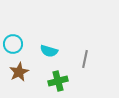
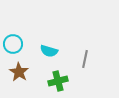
brown star: rotated 12 degrees counterclockwise
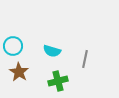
cyan circle: moved 2 px down
cyan semicircle: moved 3 px right
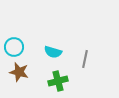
cyan circle: moved 1 px right, 1 px down
cyan semicircle: moved 1 px right, 1 px down
brown star: rotated 18 degrees counterclockwise
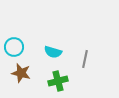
brown star: moved 2 px right, 1 px down
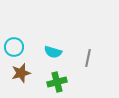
gray line: moved 3 px right, 1 px up
brown star: rotated 30 degrees counterclockwise
green cross: moved 1 px left, 1 px down
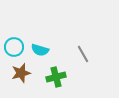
cyan semicircle: moved 13 px left, 2 px up
gray line: moved 5 px left, 4 px up; rotated 42 degrees counterclockwise
green cross: moved 1 px left, 5 px up
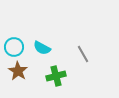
cyan semicircle: moved 2 px right, 2 px up; rotated 12 degrees clockwise
brown star: moved 3 px left, 2 px up; rotated 24 degrees counterclockwise
green cross: moved 1 px up
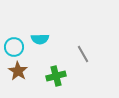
cyan semicircle: moved 2 px left, 9 px up; rotated 30 degrees counterclockwise
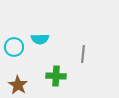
gray line: rotated 36 degrees clockwise
brown star: moved 14 px down
green cross: rotated 18 degrees clockwise
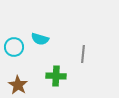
cyan semicircle: rotated 18 degrees clockwise
